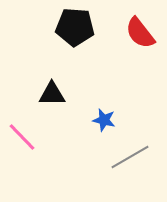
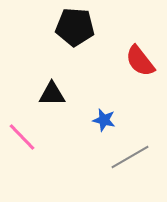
red semicircle: moved 28 px down
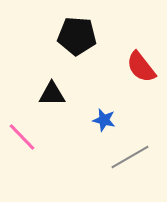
black pentagon: moved 2 px right, 9 px down
red semicircle: moved 1 px right, 6 px down
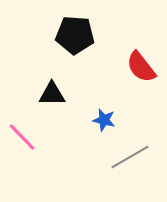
black pentagon: moved 2 px left, 1 px up
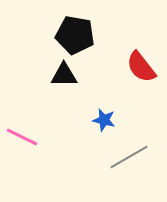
black pentagon: rotated 6 degrees clockwise
black triangle: moved 12 px right, 19 px up
pink line: rotated 20 degrees counterclockwise
gray line: moved 1 px left
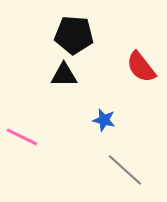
black pentagon: moved 1 px left; rotated 6 degrees counterclockwise
gray line: moved 4 px left, 13 px down; rotated 72 degrees clockwise
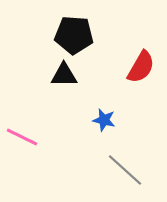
red semicircle: rotated 112 degrees counterclockwise
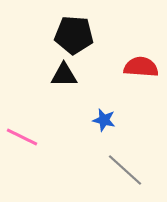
red semicircle: rotated 116 degrees counterclockwise
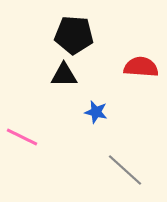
blue star: moved 8 px left, 8 px up
